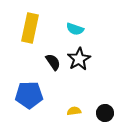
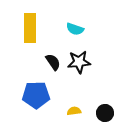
yellow rectangle: rotated 12 degrees counterclockwise
black star: moved 3 px down; rotated 25 degrees clockwise
blue pentagon: moved 7 px right
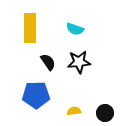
black semicircle: moved 5 px left
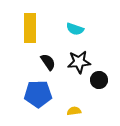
blue pentagon: moved 2 px right, 1 px up
black circle: moved 6 px left, 33 px up
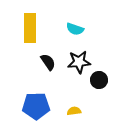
blue pentagon: moved 2 px left, 12 px down
